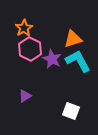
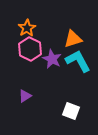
orange star: moved 3 px right
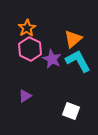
orange triangle: rotated 24 degrees counterclockwise
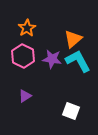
pink hexagon: moved 7 px left, 7 px down
purple star: rotated 18 degrees counterclockwise
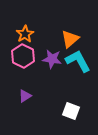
orange star: moved 2 px left, 6 px down
orange triangle: moved 3 px left
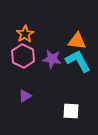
orange triangle: moved 7 px right, 2 px down; rotated 48 degrees clockwise
white square: rotated 18 degrees counterclockwise
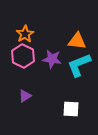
cyan L-shape: moved 1 px right, 4 px down; rotated 84 degrees counterclockwise
white square: moved 2 px up
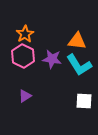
cyan L-shape: rotated 100 degrees counterclockwise
white square: moved 13 px right, 8 px up
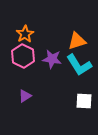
orange triangle: rotated 24 degrees counterclockwise
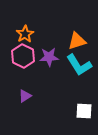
purple star: moved 3 px left, 2 px up; rotated 12 degrees counterclockwise
white square: moved 10 px down
